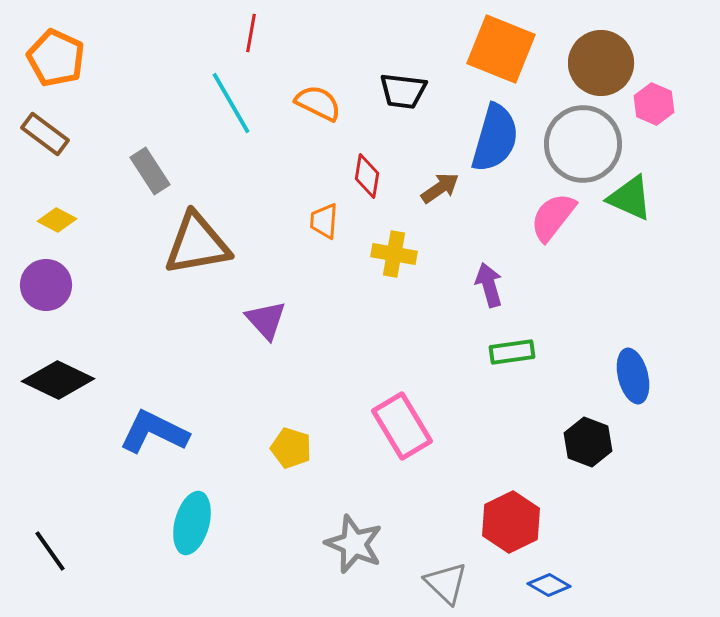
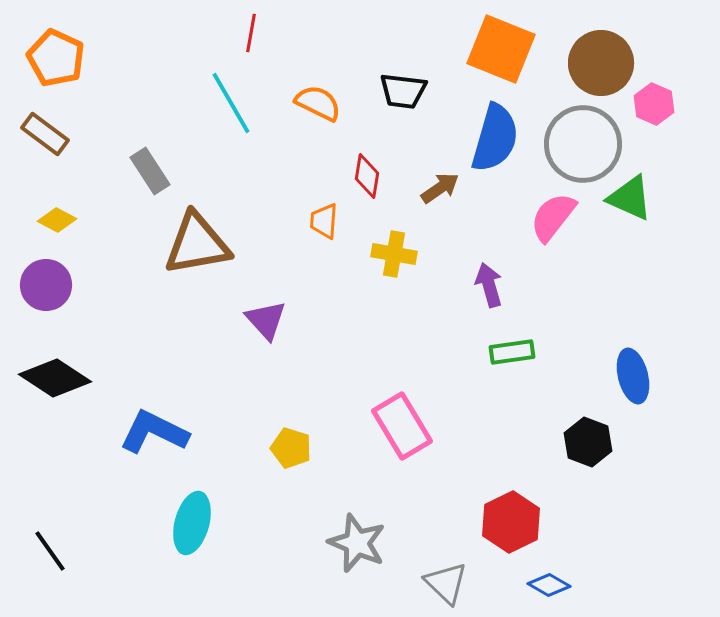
black diamond: moved 3 px left, 2 px up; rotated 8 degrees clockwise
gray star: moved 3 px right, 1 px up
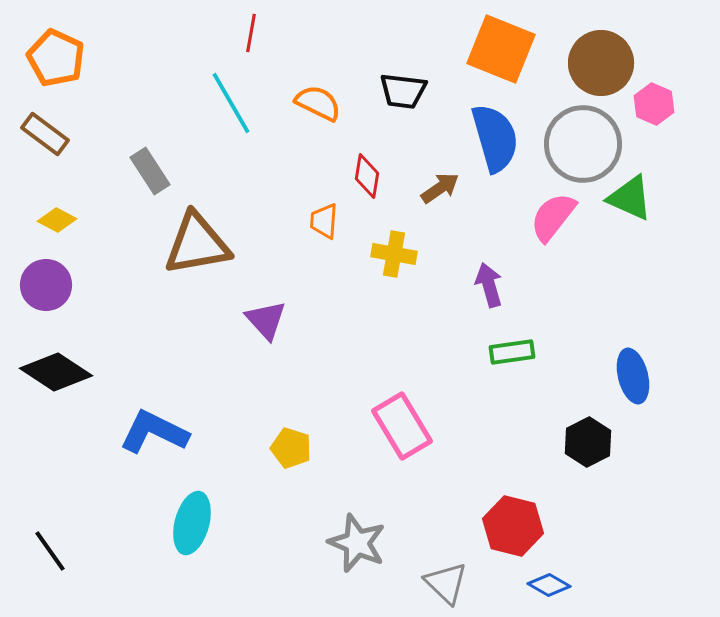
blue semicircle: rotated 32 degrees counterclockwise
black diamond: moved 1 px right, 6 px up
black hexagon: rotated 12 degrees clockwise
red hexagon: moved 2 px right, 4 px down; rotated 20 degrees counterclockwise
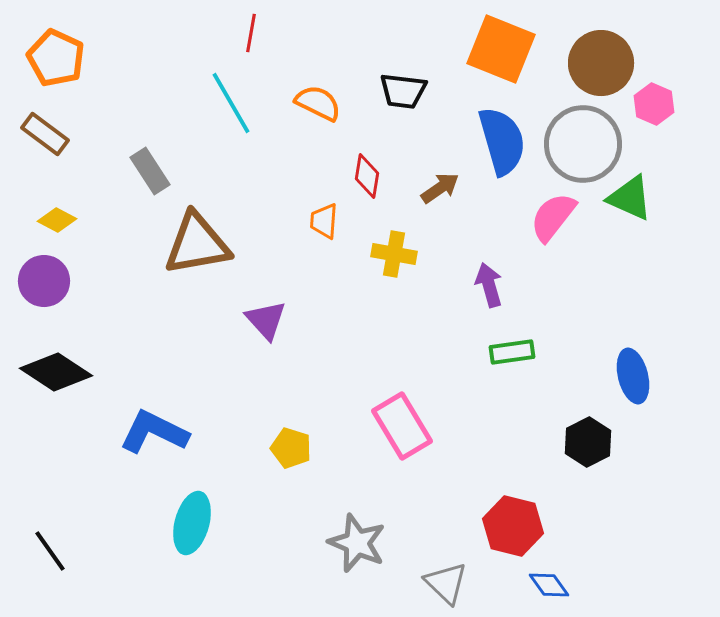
blue semicircle: moved 7 px right, 3 px down
purple circle: moved 2 px left, 4 px up
blue diamond: rotated 24 degrees clockwise
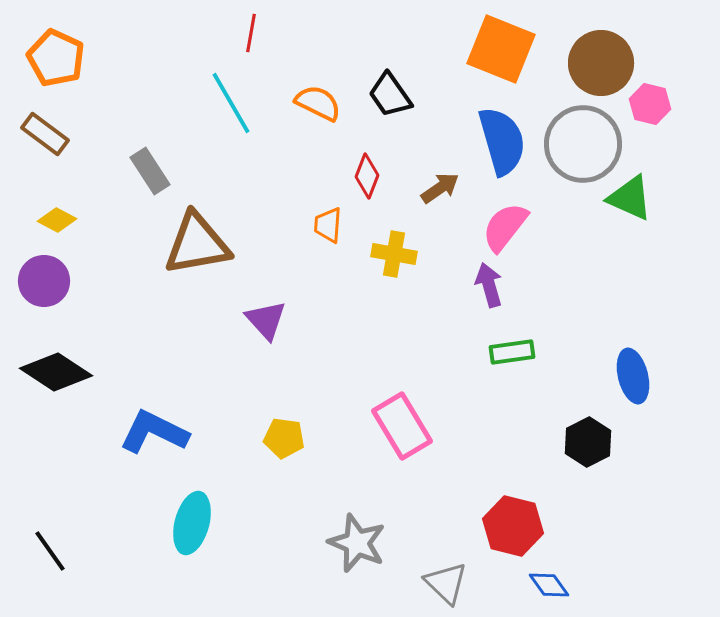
black trapezoid: moved 13 px left, 4 px down; rotated 48 degrees clockwise
pink hexagon: moved 4 px left; rotated 9 degrees counterclockwise
red diamond: rotated 12 degrees clockwise
pink semicircle: moved 48 px left, 10 px down
orange trapezoid: moved 4 px right, 4 px down
yellow pentagon: moved 7 px left, 10 px up; rotated 9 degrees counterclockwise
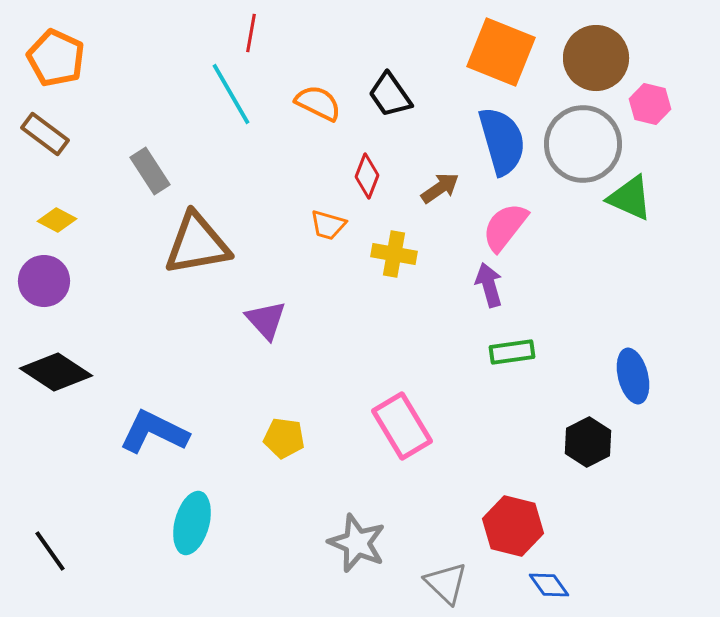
orange square: moved 3 px down
brown circle: moved 5 px left, 5 px up
cyan line: moved 9 px up
orange trapezoid: rotated 78 degrees counterclockwise
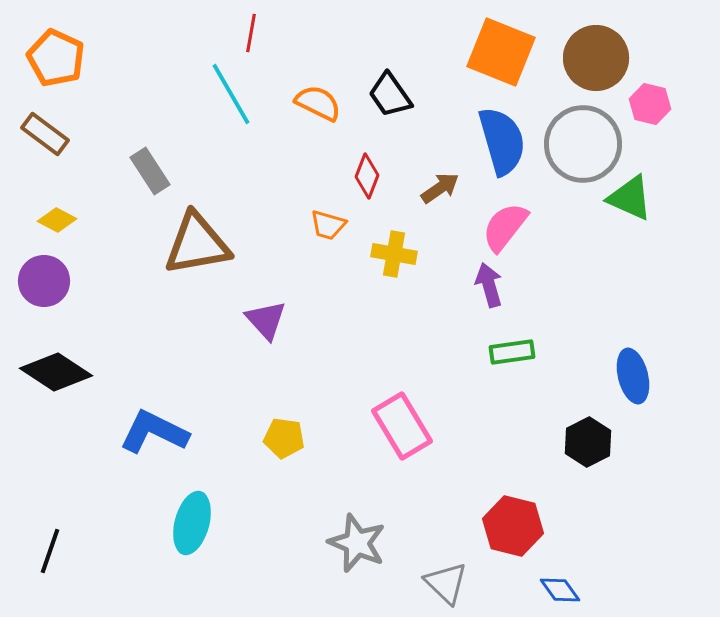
black line: rotated 54 degrees clockwise
blue diamond: moved 11 px right, 5 px down
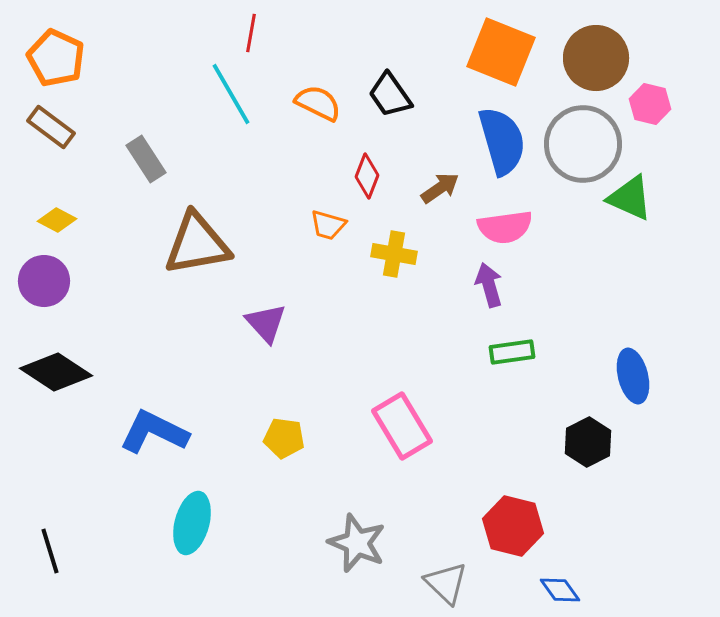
brown rectangle: moved 6 px right, 7 px up
gray rectangle: moved 4 px left, 12 px up
pink semicircle: rotated 136 degrees counterclockwise
purple triangle: moved 3 px down
black line: rotated 36 degrees counterclockwise
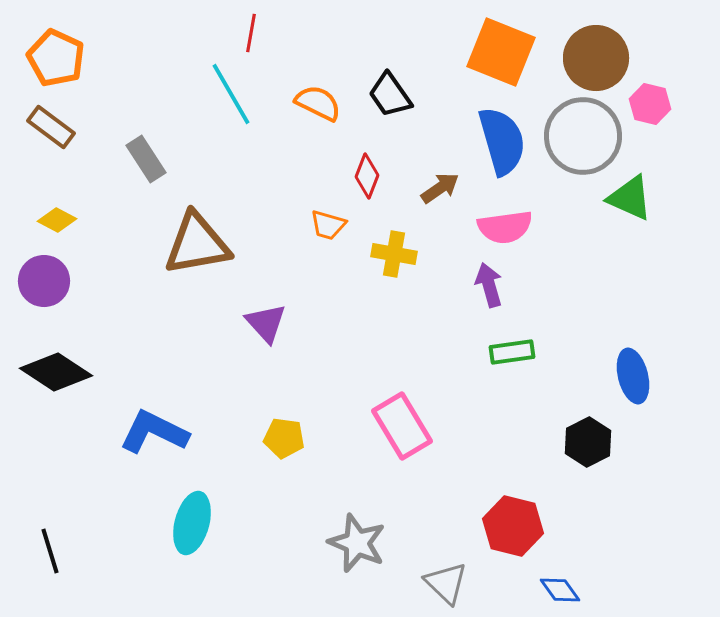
gray circle: moved 8 px up
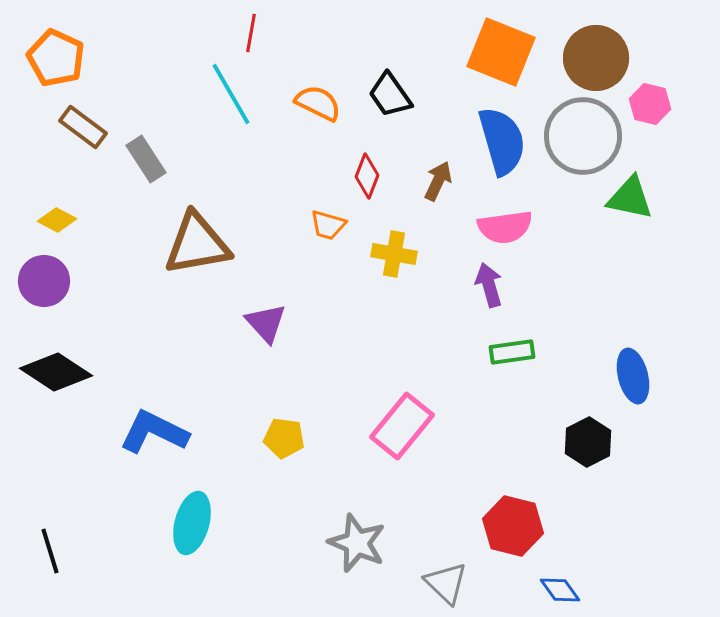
brown rectangle: moved 32 px right
brown arrow: moved 2 px left, 7 px up; rotated 30 degrees counterclockwise
green triangle: rotated 12 degrees counterclockwise
pink rectangle: rotated 70 degrees clockwise
